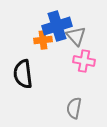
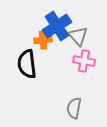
blue cross: rotated 16 degrees counterclockwise
gray triangle: moved 2 px right
black semicircle: moved 4 px right, 10 px up
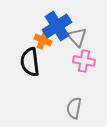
gray triangle: moved 1 px left, 1 px down
orange cross: rotated 30 degrees clockwise
black semicircle: moved 3 px right, 2 px up
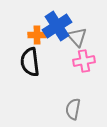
orange cross: moved 6 px left, 5 px up; rotated 24 degrees counterclockwise
pink cross: rotated 20 degrees counterclockwise
gray semicircle: moved 1 px left, 1 px down
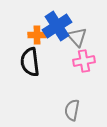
gray semicircle: moved 1 px left, 1 px down
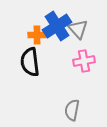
gray triangle: moved 1 px right, 8 px up
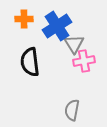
gray triangle: moved 4 px left, 15 px down; rotated 10 degrees clockwise
orange cross: moved 13 px left, 16 px up
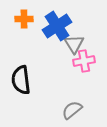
black semicircle: moved 9 px left, 18 px down
gray semicircle: rotated 40 degrees clockwise
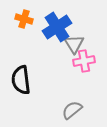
orange cross: rotated 18 degrees clockwise
blue cross: moved 1 px down
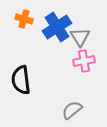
gray triangle: moved 6 px right, 7 px up
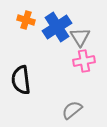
orange cross: moved 2 px right, 1 px down
